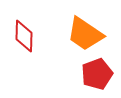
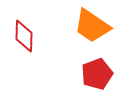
orange trapezoid: moved 7 px right, 8 px up
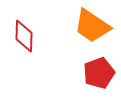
red pentagon: moved 2 px right, 1 px up
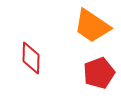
red diamond: moved 7 px right, 22 px down
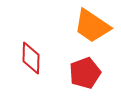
red pentagon: moved 14 px left
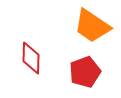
red pentagon: moved 1 px up
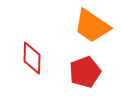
red diamond: moved 1 px right
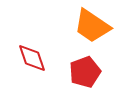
red diamond: rotated 20 degrees counterclockwise
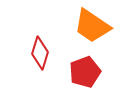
red diamond: moved 8 px right, 5 px up; rotated 36 degrees clockwise
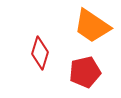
red pentagon: rotated 8 degrees clockwise
